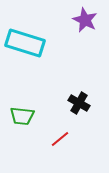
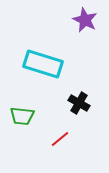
cyan rectangle: moved 18 px right, 21 px down
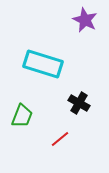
green trapezoid: rotated 75 degrees counterclockwise
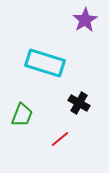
purple star: rotated 15 degrees clockwise
cyan rectangle: moved 2 px right, 1 px up
green trapezoid: moved 1 px up
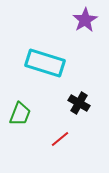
green trapezoid: moved 2 px left, 1 px up
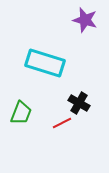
purple star: rotated 25 degrees counterclockwise
green trapezoid: moved 1 px right, 1 px up
red line: moved 2 px right, 16 px up; rotated 12 degrees clockwise
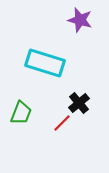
purple star: moved 5 px left
black cross: rotated 20 degrees clockwise
red line: rotated 18 degrees counterclockwise
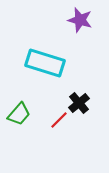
green trapezoid: moved 2 px left, 1 px down; rotated 20 degrees clockwise
red line: moved 3 px left, 3 px up
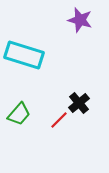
cyan rectangle: moved 21 px left, 8 px up
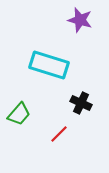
cyan rectangle: moved 25 px right, 10 px down
black cross: moved 2 px right; rotated 25 degrees counterclockwise
red line: moved 14 px down
